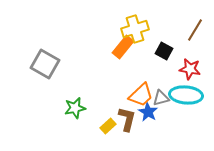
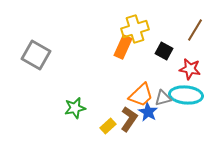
orange rectangle: rotated 15 degrees counterclockwise
gray square: moved 9 px left, 9 px up
gray triangle: moved 2 px right
brown L-shape: moved 2 px right; rotated 20 degrees clockwise
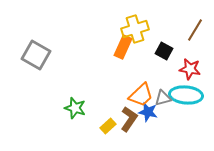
green star: rotated 30 degrees clockwise
blue star: rotated 18 degrees counterclockwise
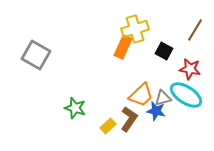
cyan ellipse: rotated 28 degrees clockwise
blue star: moved 8 px right, 1 px up
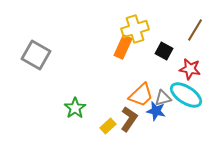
green star: rotated 20 degrees clockwise
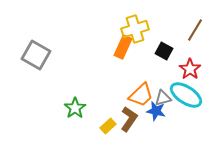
red star: rotated 25 degrees clockwise
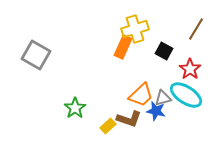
brown line: moved 1 px right, 1 px up
brown L-shape: rotated 75 degrees clockwise
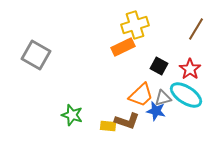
yellow cross: moved 4 px up
orange rectangle: rotated 40 degrees clockwise
black square: moved 5 px left, 15 px down
green star: moved 3 px left, 7 px down; rotated 20 degrees counterclockwise
brown L-shape: moved 2 px left, 2 px down
yellow rectangle: rotated 49 degrees clockwise
